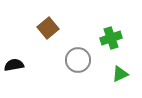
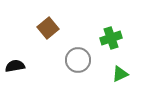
black semicircle: moved 1 px right, 1 px down
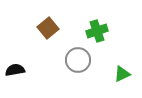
green cross: moved 14 px left, 7 px up
black semicircle: moved 4 px down
green triangle: moved 2 px right
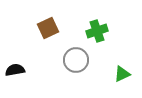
brown square: rotated 15 degrees clockwise
gray circle: moved 2 px left
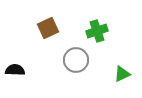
black semicircle: rotated 12 degrees clockwise
